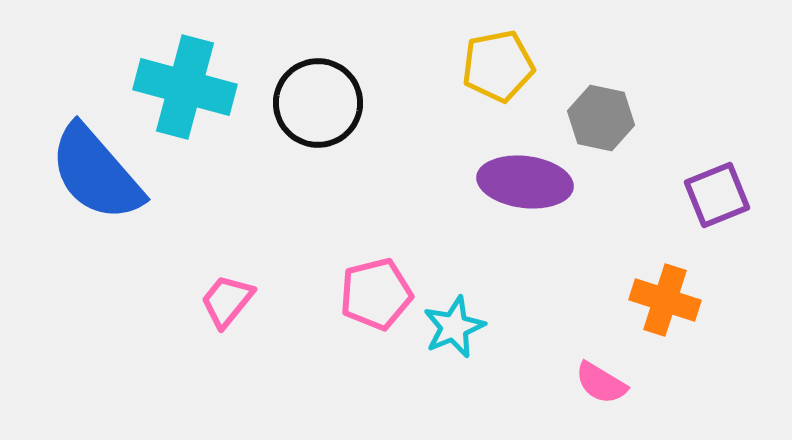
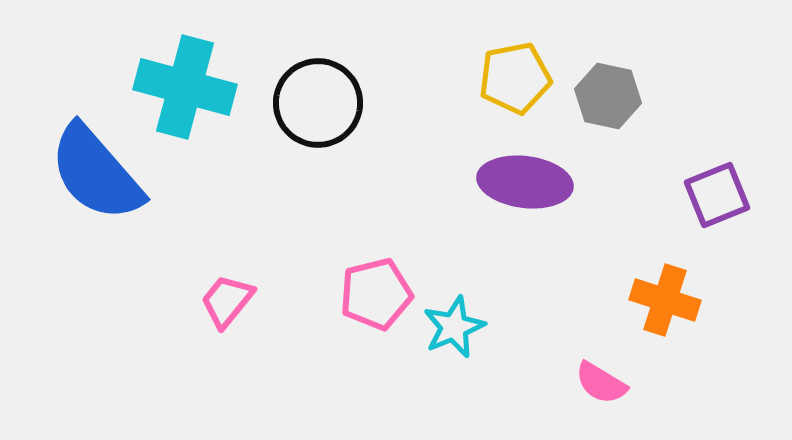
yellow pentagon: moved 17 px right, 12 px down
gray hexagon: moved 7 px right, 22 px up
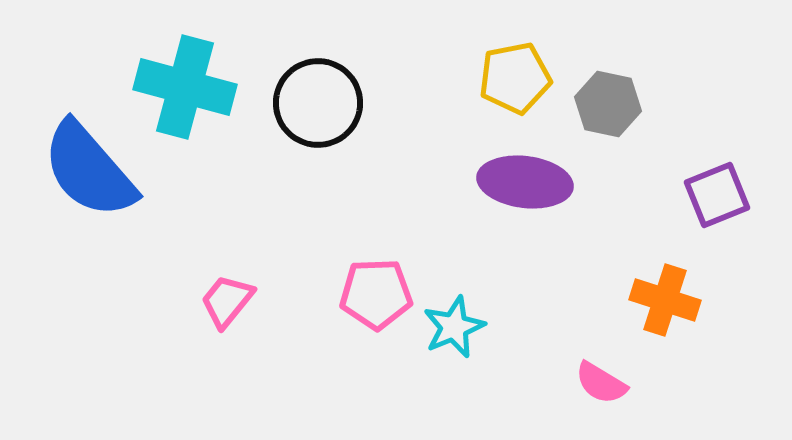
gray hexagon: moved 8 px down
blue semicircle: moved 7 px left, 3 px up
pink pentagon: rotated 12 degrees clockwise
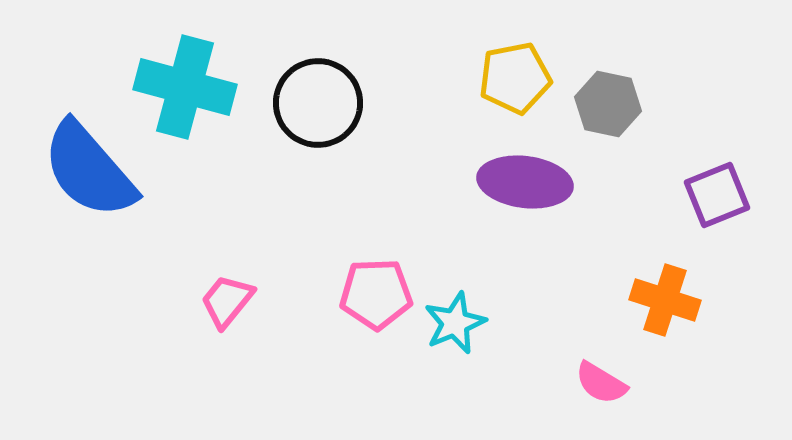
cyan star: moved 1 px right, 4 px up
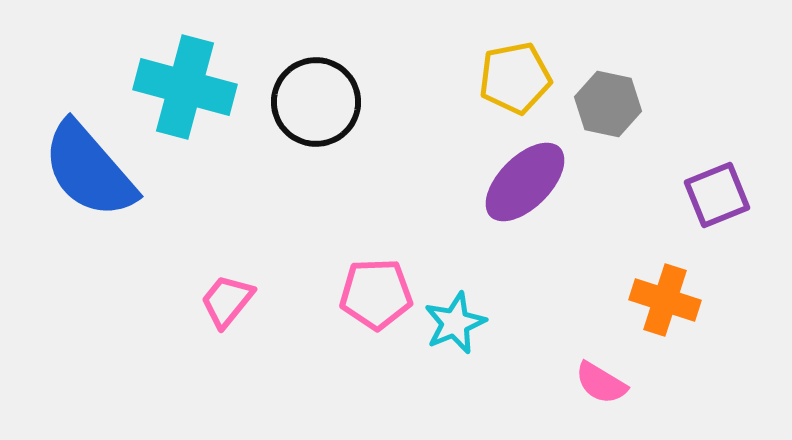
black circle: moved 2 px left, 1 px up
purple ellipse: rotated 52 degrees counterclockwise
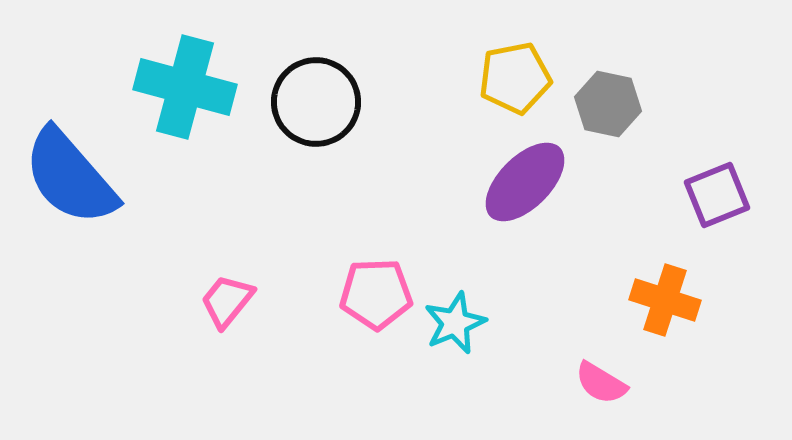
blue semicircle: moved 19 px left, 7 px down
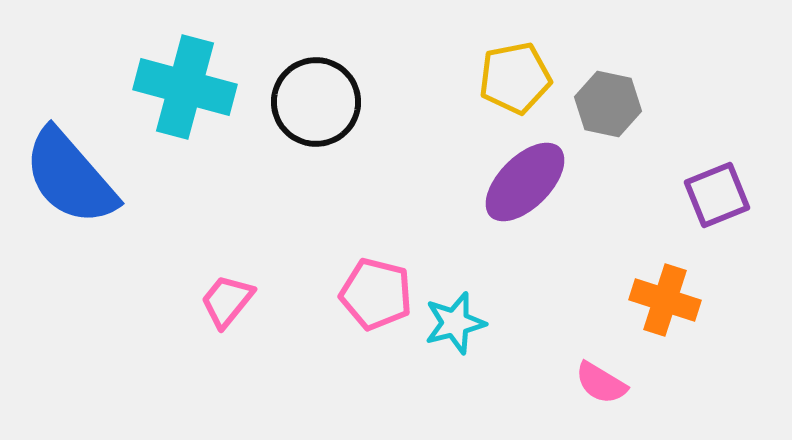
pink pentagon: rotated 16 degrees clockwise
cyan star: rotated 8 degrees clockwise
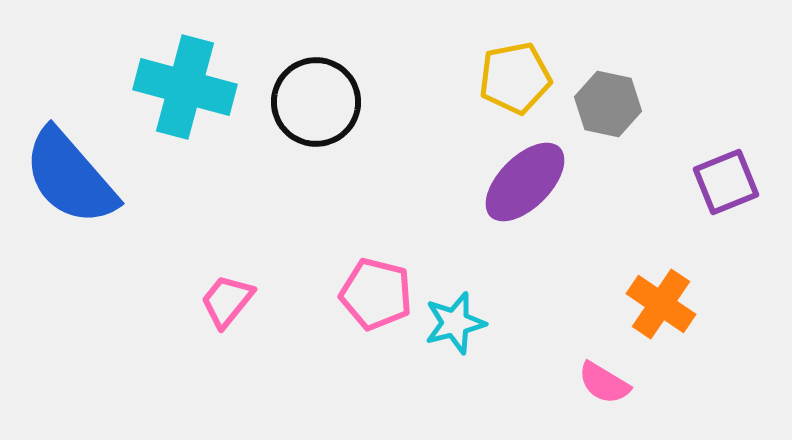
purple square: moved 9 px right, 13 px up
orange cross: moved 4 px left, 4 px down; rotated 16 degrees clockwise
pink semicircle: moved 3 px right
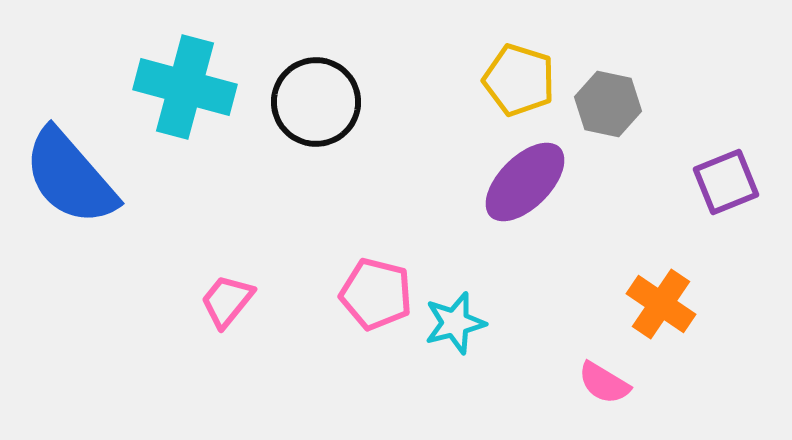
yellow pentagon: moved 4 px right, 2 px down; rotated 28 degrees clockwise
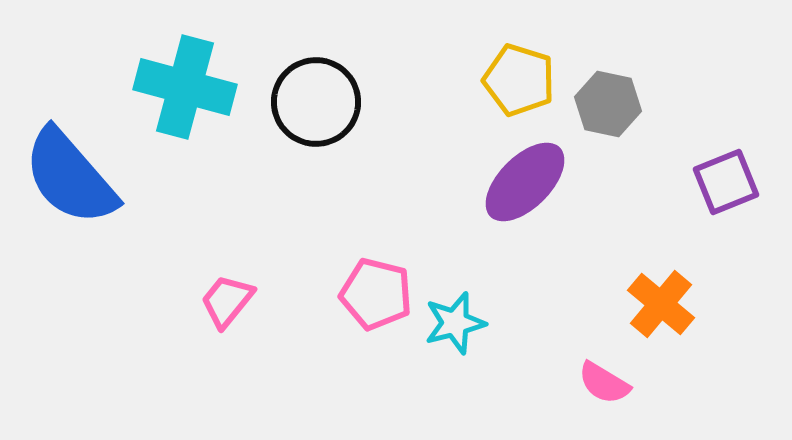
orange cross: rotated 6 degrees clockwise
